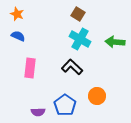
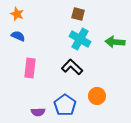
brown square: rotated 16 degrees counterclockwise
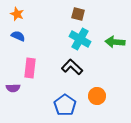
purple semicircle: moved 25 px left, 24 px up
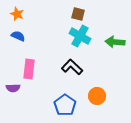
cyan cross: moved 3 px up
pink rectangle: moved 1 px left, 1 px down
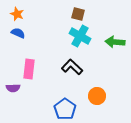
blue semicircle: moved 3 px up
blue pentagon: moved 4 px down
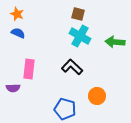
blue pentagon: rotated 20 degrees counterclockwise
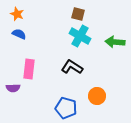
blue semicircle: moved 1 px right, 1 px down
black L-shape: rotated 10 degrees counterclockwise
blue pentagon: moved 1 px right, 1 px up
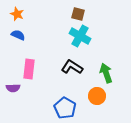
blue semicircle: moved 1 px left, 1 px down
green arrow: moved 9 px left, 31 px down; rotated 66 degrees clockwise
blue pentagon: moved 1 px left; rotated 15 degrees clockwise
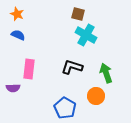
cyan cross: moved 6 px right, 1 px up
black L-shape: rotated 15 degrees counterclockwise
orange circle: moved 1 px left
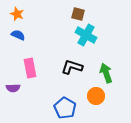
pink rectangle: moved 1 px right, 1 px up; rotated 18 degrees counterclockwise
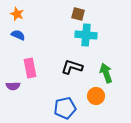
cyan cross: rotated 25 degrees counterclockwise
purple semicircle: moved 2 px up
blue pentagon: rotated 30 degrees clockwise
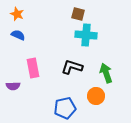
pink rectangle: moved 3 px right
